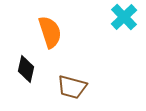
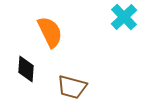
orange semicircle: rotated 8 degrees counterclockwise
black diamond: rotated 8 degrees counterclockwise
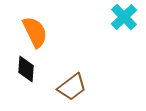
orange semicircle: moved 15 px left
brown trapezoid: rotated 52 degrees counterclockwise
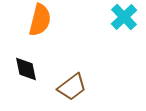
orange semicircle: moved 5 px right, 12 px up; rotated 40 degrees clockwise
black diamond: rotated 16 degrees counterclockwise
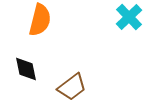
cyan cross: moved 5 px right
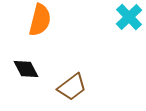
black diamond: rotated 16 degrees counterclockwise
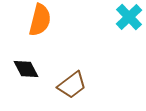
brown trapezoid: moved 2 px up
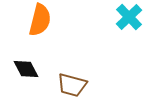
brown trapezoid: rotated 52 degrees clockwise
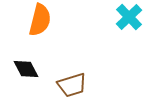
brown trapezoid: rotated 32 degrees counterclockwise
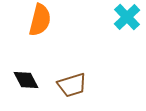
cyan cross: moved 2 px left
black diamond: moved 11 px down
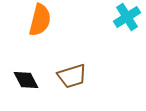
cyan cross: rotated 12 degrees clockwise
brown trapezoid: moved 9 px up
